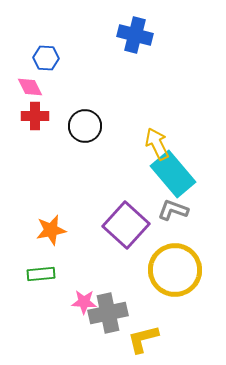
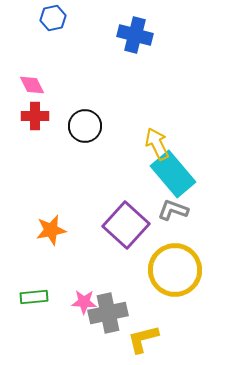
blue hexagon: moved 7 px right, 40 px up; rotated 15 degrees counterclockwise
pink diamond: moved 2 px right, 2 px up
green rectangle: moved 7 px left, 23 px down
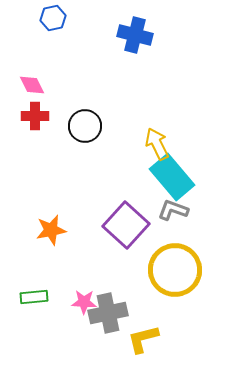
cyan rectangle: moved 1 px left, 3 px down
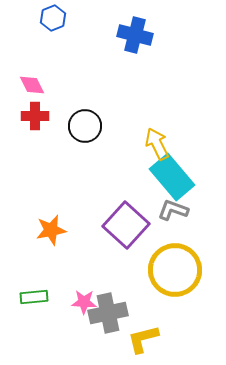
blue hexagon: rotated 10 degrees counterclockwise
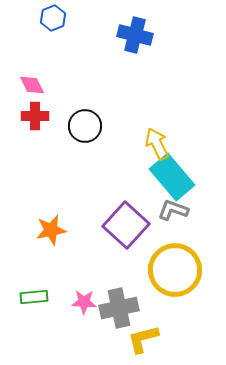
gray cross: moved 11 px right, 5 px up
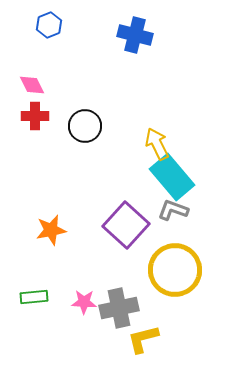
blue hexagon: moved 4 px left, 7 px down
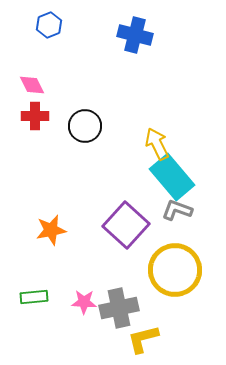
gray L-shape: moved 4 px right
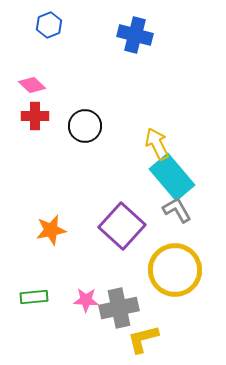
pink diamond: rotated 20 degrees counterclockwise
gray L-shape: rotated 40 degrees clockwise
purple square: moved 4 px left, 1 px down
pink star: moved 2 px right, 2 px up
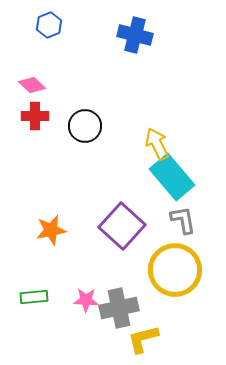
gray L-shape: moved 6 px right, 10 px down; rotated 20 degrees clockwise
